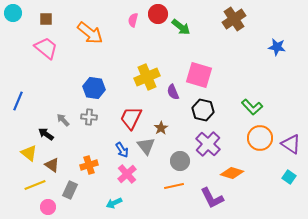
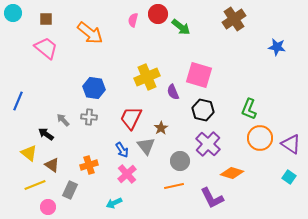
green L-shape: moved 3 px left, 2 px down; rotated 65 degrees clockwise
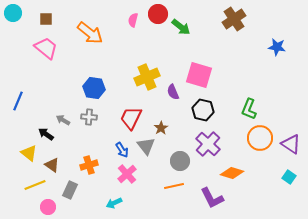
gray arrow: rotated 16 degrees counterclockwise
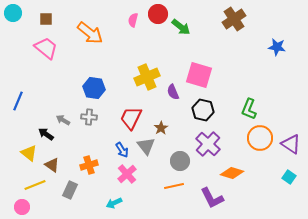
pink circle: moved 26 px left
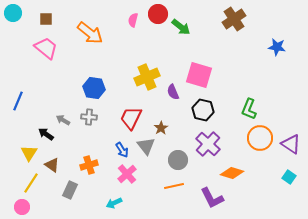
yellow triangle: rotated 24 degrees clockwise
gray circle: moved 2 px left, 1 px up
yellow line: moved 4 px left, 2 px up; rotated 35 degrees counterclockwise
